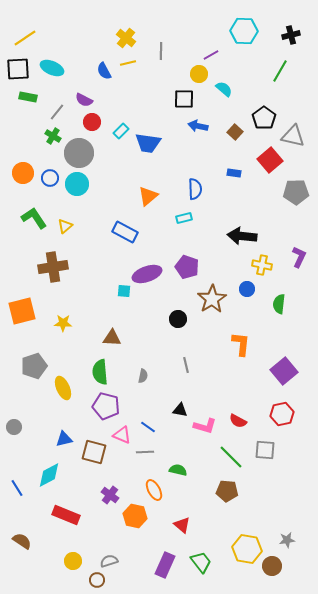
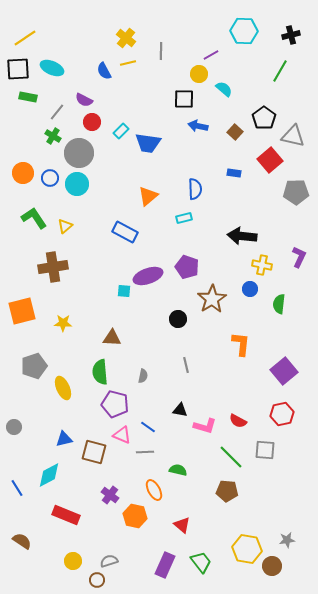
purple ellipse at (147, 274): moved 1 px right, 2 px down
blue circle at (247, 289): moved 3 px right
purple pentagon at (106, 406): moved 9 px right, 2 px up
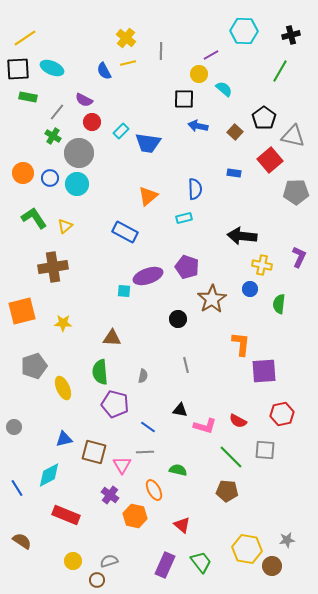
purple square at (284, 371): moved 20 px left; rotated 36 degrees clockwise
pink triangle at (122, 435): moved 30 px down; rotated 36 degrees clockwise
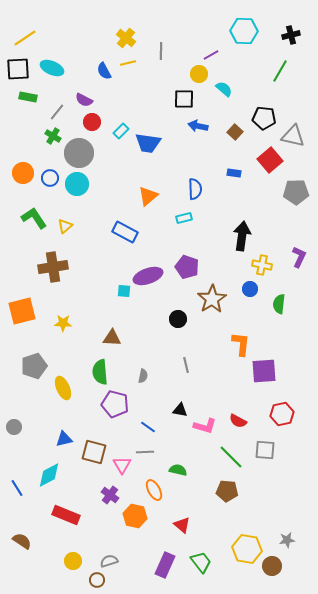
black pentagon at (264, 118): rotated 30 degrees counterclockwise
black arrow at (242, 236): rotated 92 degrees clockwise
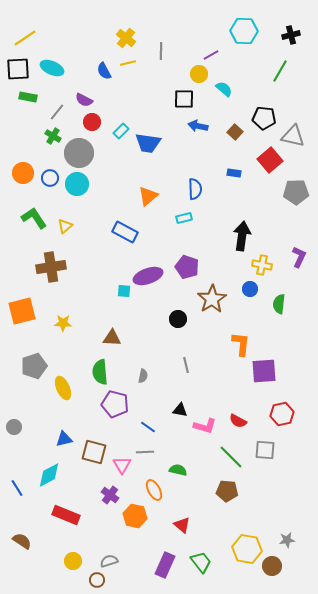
brown cross at (53, 267): moved 2 px left
